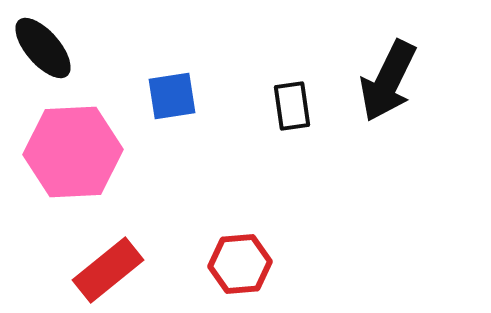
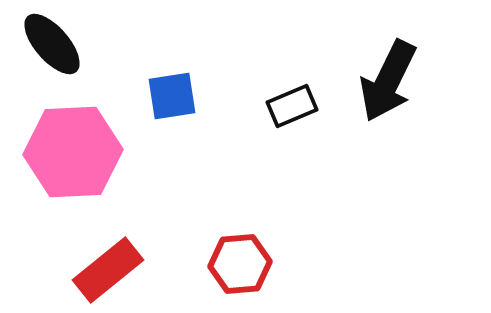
black ellipse: moved 9 px right, 4 px up
black rectangle: rotated 75 degrees clockwise
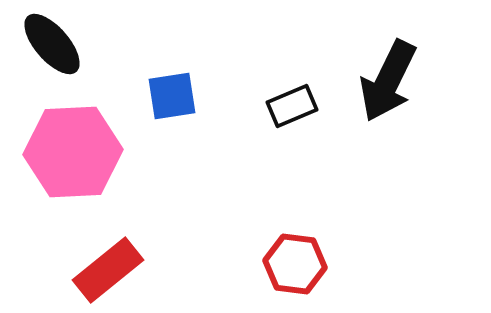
red hexagon: moved 55 px right; rotated 12 degrees clockwise
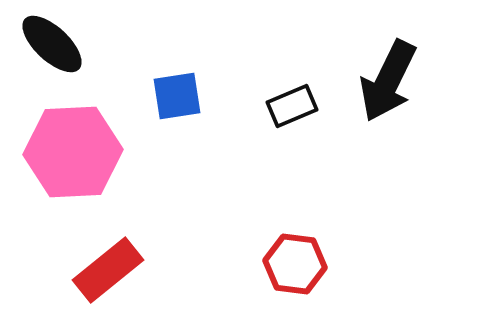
black ellipse: rotated 6 degrees counterclockwise
blue square: moved 5 px right
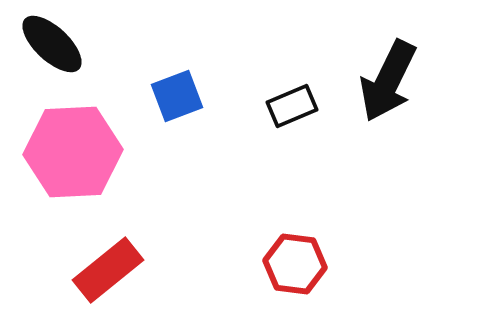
blue square: rotated 12 degrees counterclockwise
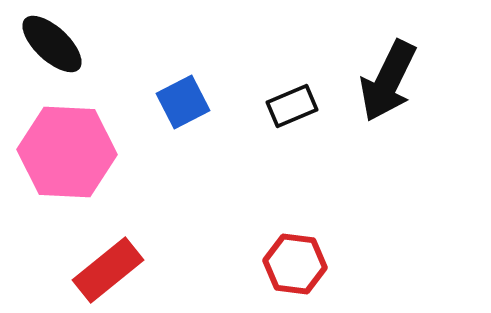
blue square: moved 6 px right, 6 px down; rotated 6 degrees counterclockwise
pink hexagon: moved 6 px left; rotated 6 degrees clockwise
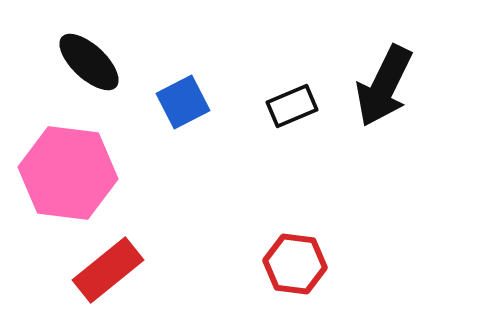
black ellipse: moved 37 px right, 18 px down
black arrow: moved 4 px left, 5 px down
pink hexagon: moved 1 px right, 21 px down; rotated 4 degrees clockwise
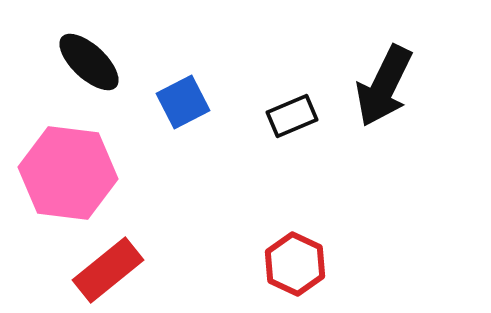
black rectangle: moved 10 px down
red hexagon: rotated 18 degrees clockwise
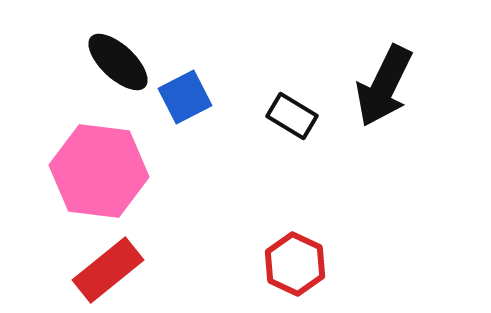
black ellipse: moved 29 px right
blue square: moved 2 px right, 5 px up
black rectangle: rotated 54 degrees clockwise
pink hexagon: moved 31 px right, 2 px up
